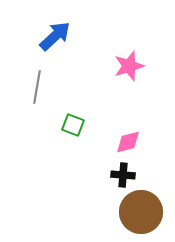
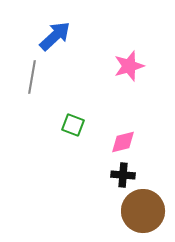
gray line: moved 5 px left, 10 px up
pink diamond: moved 5 px left
brown circle: moved 2 px right, 1 px up
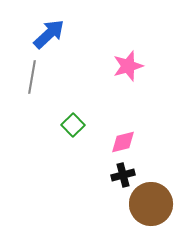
blue arrow: moved 6 px left, 2 px up
pink star: moved 1 px left
green square: rotated 25 degrees clockwise
black cross: rotated 20 degrees counterclockwise
brown circle: moved 8 px right, 7 px up
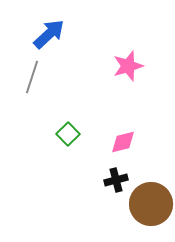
gray line: rotated 8 degrees clockwise
green square: moved 5 px left, 9 px down
black cross: moved 7 px left, 5 px down
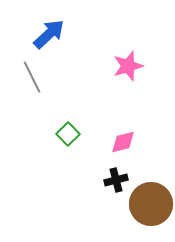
gray line: rotated 44 degrees counterclockwise
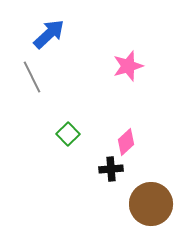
pink diamond: moved 3 px right; rotated 28 degrees counterclockwise
black cross: moved 5 px left, 11 px up; rotated 10 degrees clockwise
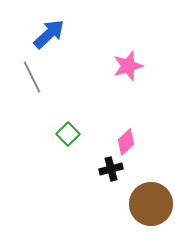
black cross: rotated 10 degrees counterclockwise
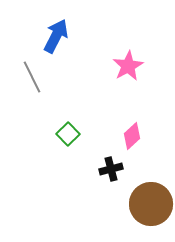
blue arrow: moved 7 px right, 2 px down; rotated 20 degrees counterclockwise
pink star: rotated 12 degrees counterclockwise
pink diamond: moved 6 px right, 6 px up
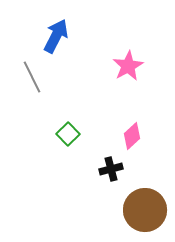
brown circle: moved 6 px left, 6 px down
